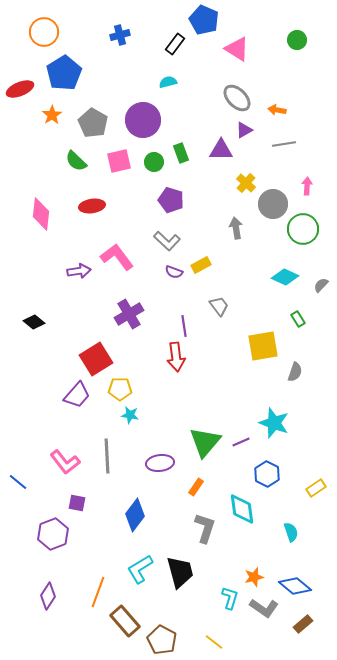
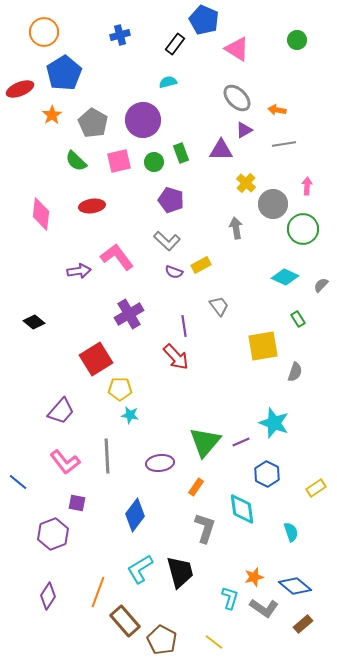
red arrow at (176, 357): rotated 36 degrees counterclockwise
purple trapezoid at (77, 395): moved 16 px left, 16 px down
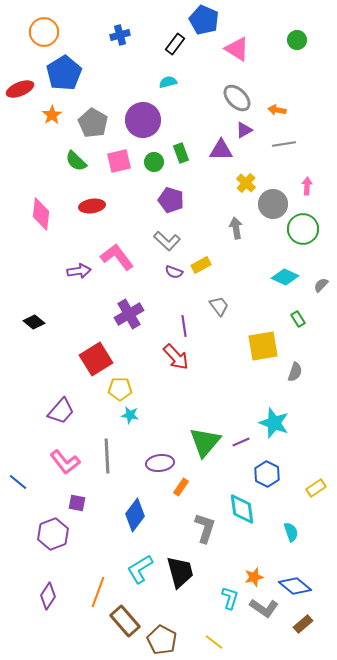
orange rectangle at (196, 487): moved 15 px left
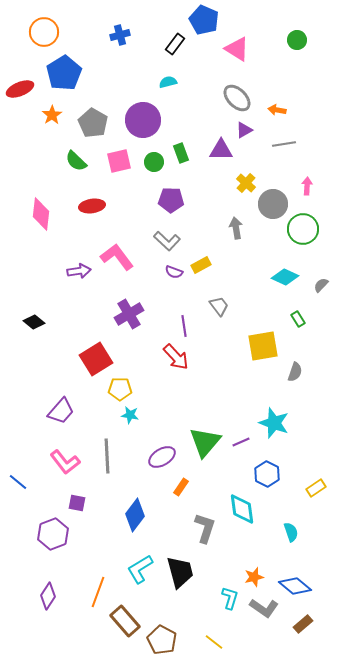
purple pentagon at (171, 200): rotated 15 degrees counterclockwise
purple ellipse at (160, 463): moved 2 px right, 6 px up; rotated 24 degrees counterclockwise
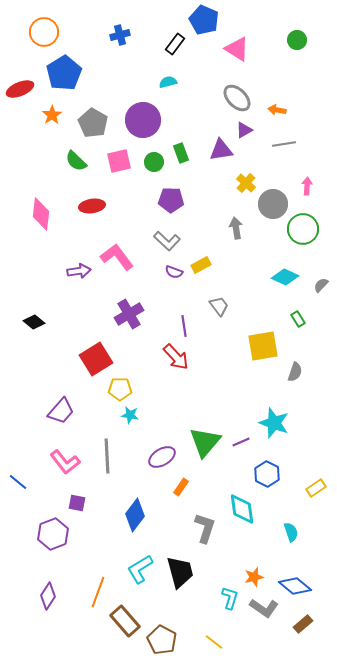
purple triangle at (221, 150): rotated 10 degrees counterclockwise
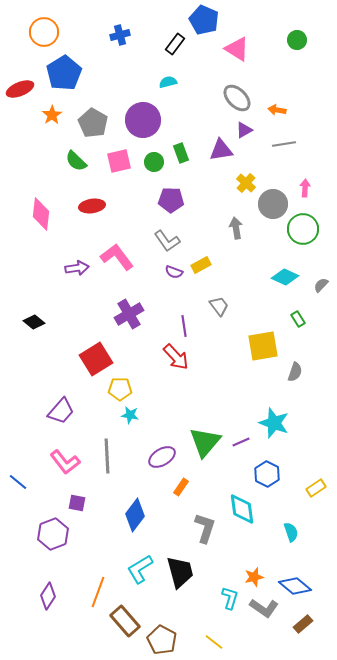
pink arrow at (307, 186): moved 2 px left, 2 px down
gray L-shape at (167, 241): rotated 12 degrees clockwise
purple arrow at (79, 271): moved 2 px left, 3 px up
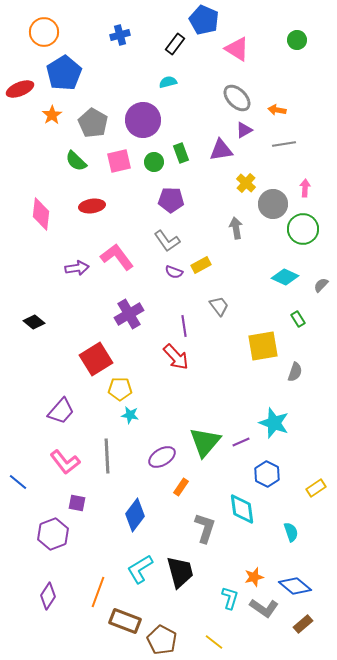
brown rectangle at (125, 621): rotated 28 degrees counterclockwise
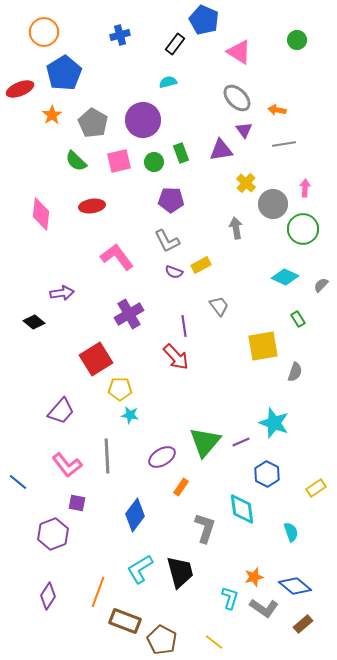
pink triangle at (237, 49): moved 2 px right, 3 px down
purple triangle at (244, 130): rotated 36 degrees counterclockwise
gray L-shape at (167, 241): rotated 8 degrees clockwise
purple arrow at (77, 268): moved 15 px left, 25 px down
pink L-shape at (65, 462): moved 2 px right, 3 px down
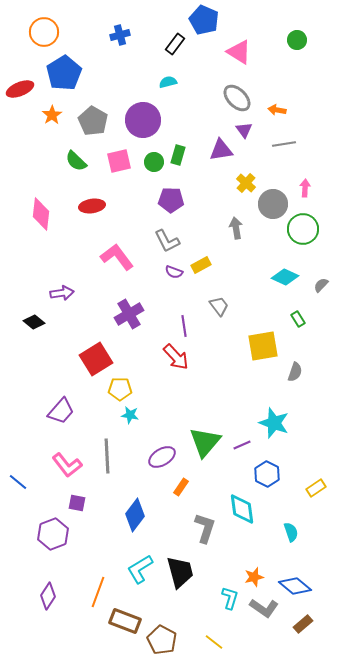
gray pentagon at (93, 123): moved 2 px up
green rectangle at (181, 153): moved 3 px left, 2 px down; rotated 36 degrees clockwise
purple line at (241, 442): moved 1 px right, 3 px down
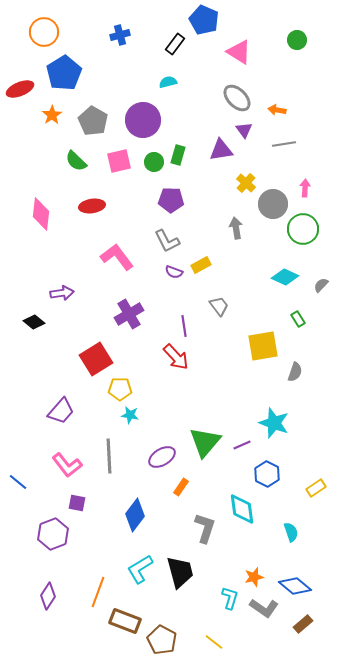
gray line at (107, 456): moved 2 px right
